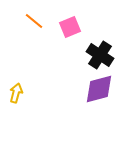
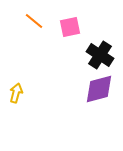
pink square: rotated 10 degrees clockwise
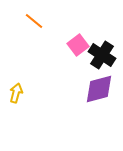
pink square: moved 8 px right, 18 px down; rotated 25 degrees counterclockwise
black cross: moved 2 px right
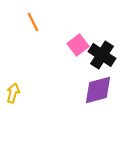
orange line: moved 1 px left, 1 px down; rotated 24 degrees clockwise
purple diamond: moved 1 px left, 1 px down
yellow arrow: moved 3 px left
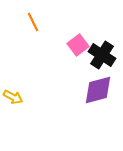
yellow arrow: moved 4 px down; rotated 102 degrees clockwise
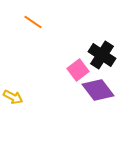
orange line: rotated 30 degrees counterclockwise
pink square: moved 25 px down
purple diamond: rotated 68 degrees clockwise
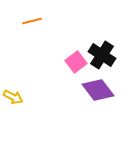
orange line: moved 1 px left, 1 px up; rotated 48 degrees counterclockwise
pink square: moved 2 px left, 8 px up
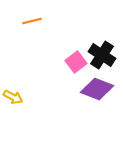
purple diamond: moved 1 px left, 1 px up; rotated 32 degrees counterclockwise
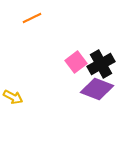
orange line: moved 3 px up; rotated 12 degrees counterclockwise
black cross: moved 1 px left, 9 px down; rotated 28 degrees clockwise
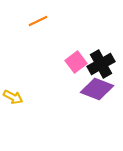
orange line: moved 6 px right, 3 px down
